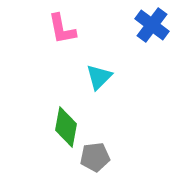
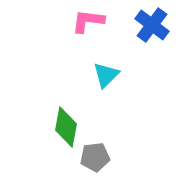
pink L-shape: moved 26 px right, 8 px up; rotated 108 degrees clockwise
cyan triangle: moved 7 px right, 2 px up
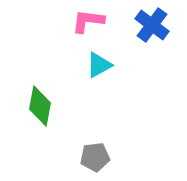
cyan triangle: moved 7 px left, 10 px up; rotated 16 degrees clockwise
green diamond: moved 26 px left, 21 px up
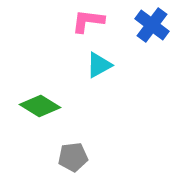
green diamond: rotated 69 degrees counterclockwise
gray pentagon: moved 22 px left
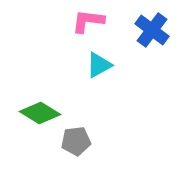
blue cross: moved 5 px down
green diamond: moved 7 px down
gray pentagon: moved 3 px right, 16 px up
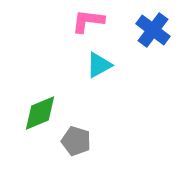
blue cross: moved 1 px right
green diamond: rotated 54 degrees counterclockwise
gray pentagon: rotated 24 degrees clockwise
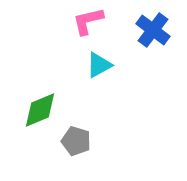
pink L-shape: rotated 20 degrees counterclockwise
green diamond: moved 3 px up
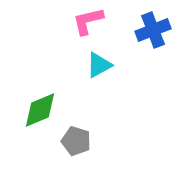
blue cross: rotated 32 degrees clockwise
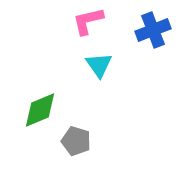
cyan triangle: rotated 36 degrees counterclockwise
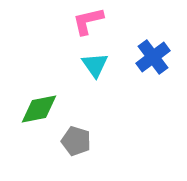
blue cross: moved 27 px down; rotated 16 degrees counterclockwise
cyan triangle: moved 4 px left
green diamond: moved 1 px left, 1 px up; rotated 12 degrees clockwise
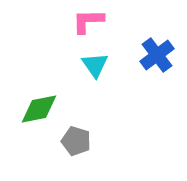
pink L-shape: rotated 12 degrees clockwise
blue cross: moved 4 px right, 2 px up
